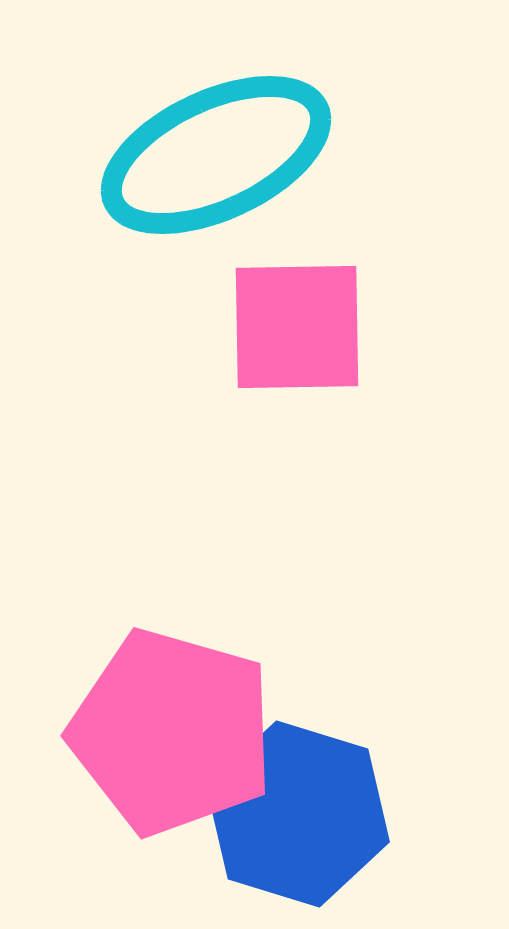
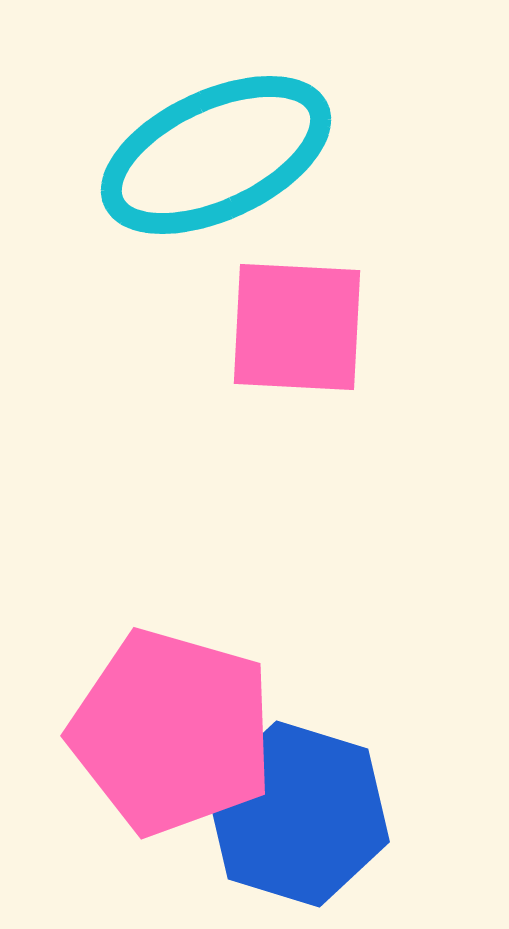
pink square: rotated 4 degrees clockwise
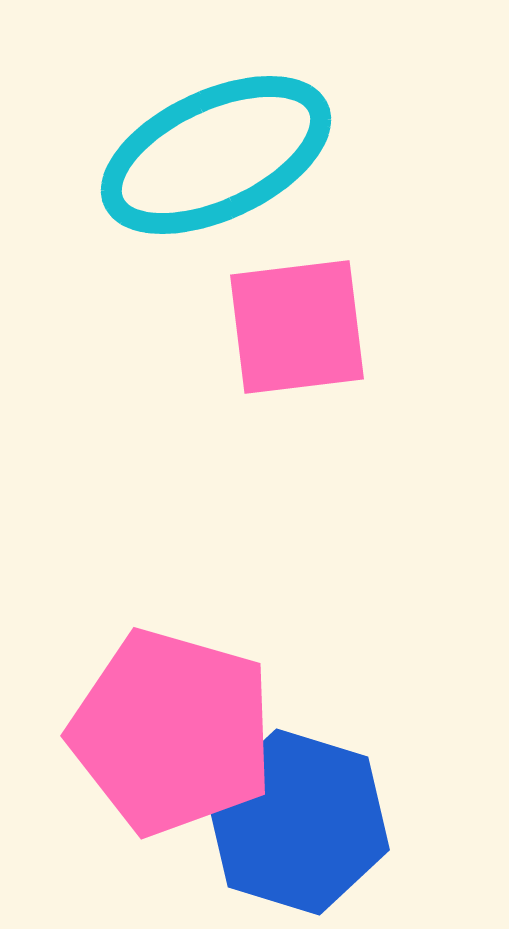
pink square: rotated 10 degrees counterclockwise
blue hexagon: moved 8 px down
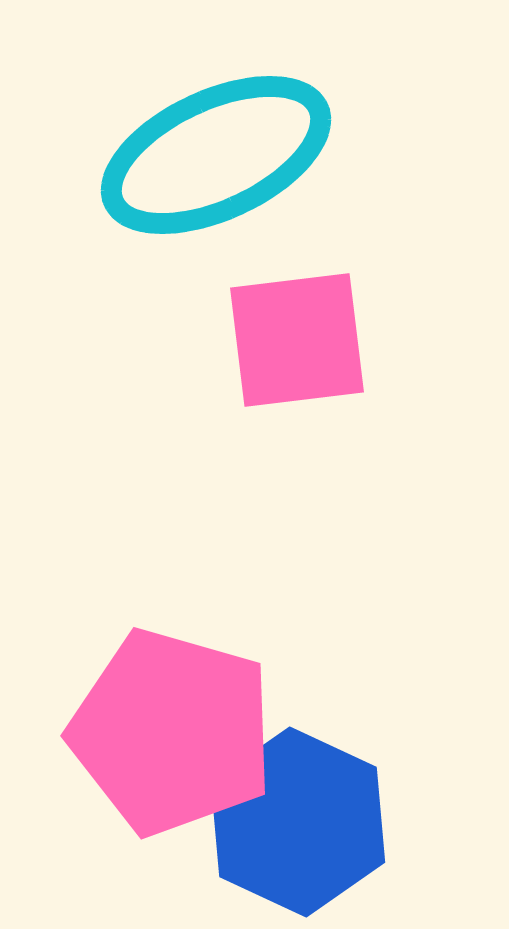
pink square: moved 13 px down
blue hexagon: rotated 8 degrees clockwise
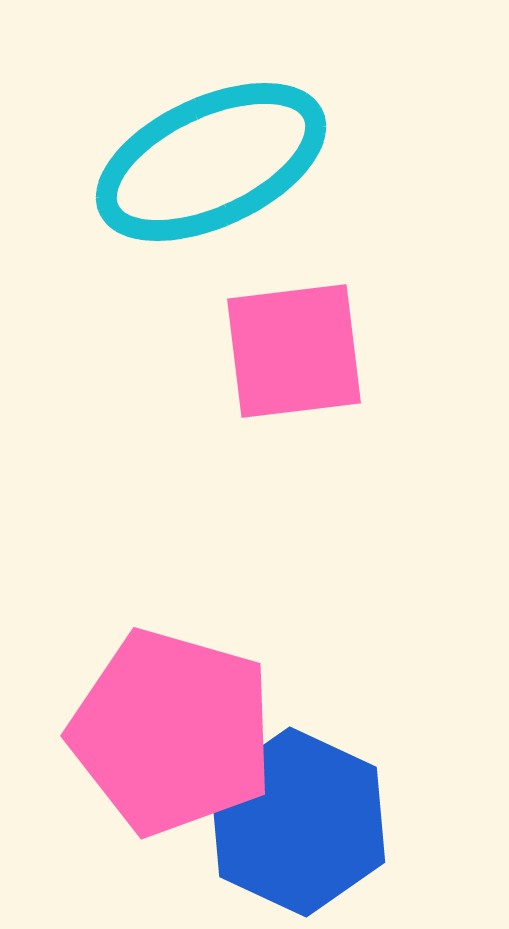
cyan ellipse: moved 5 px left, 7 px down
pink square: moved 3 px left, 11 px down
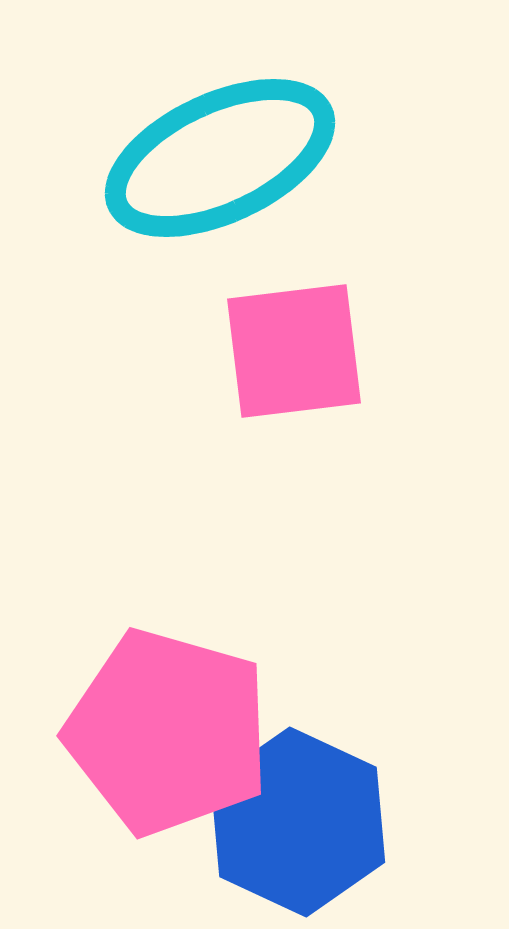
cyan ellipse: moved 9 px right, 4 px up
pink pentagon: moved 4 px left
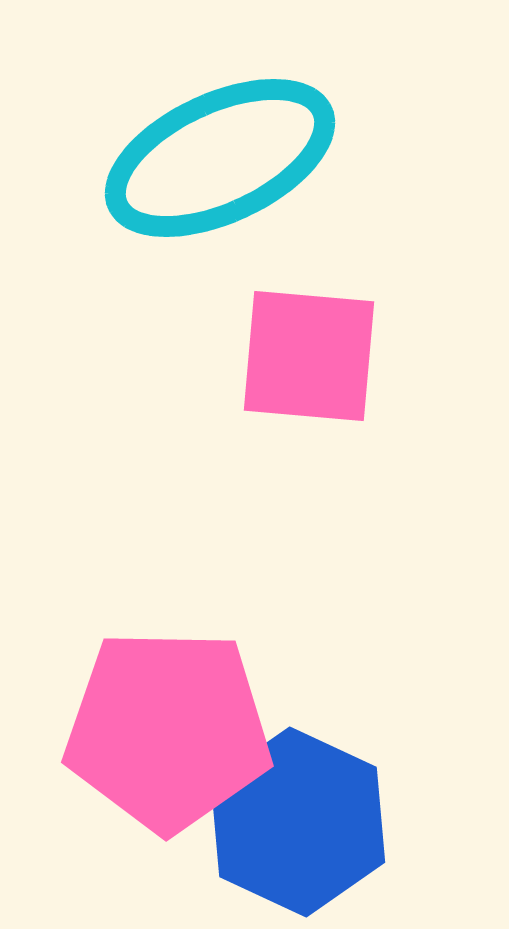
pink square: moved 15 px right, 5 px down; rotated 12 degrees clockwise
pink pentagon: moved 2 px up; rotated 15 degrees counterclockwise
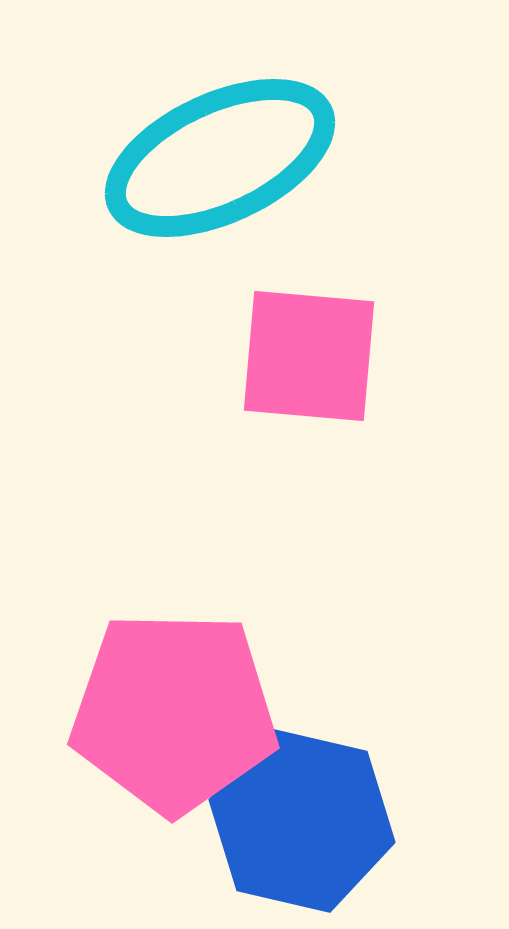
pink pentagon: moved 6 px right, 18 px up
blue hexagon: moved 4 px right, 1 px up; rotated 12 degrees counterclockwise
